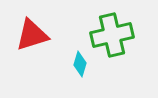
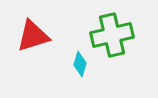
red triangle: moved 1 px right, 1 px down
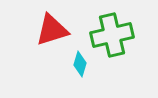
red triangle: moved 19 px right, 6 px up
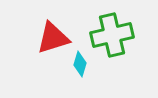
red triangle: moved 1 px right, 8 px down
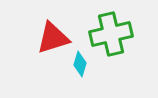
green cross: moved 1 px left, 1 px up
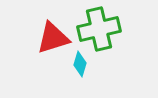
green cross: moved 12 px left, 5 px up
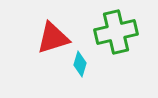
green cross: moved 17 px right, 3 px down
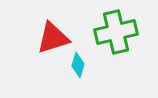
cyan diamond: moved 2 px left, 1 px down
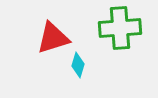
green cross: moved 4 px right, 4 px up; rotated 9 degrees clockwise
